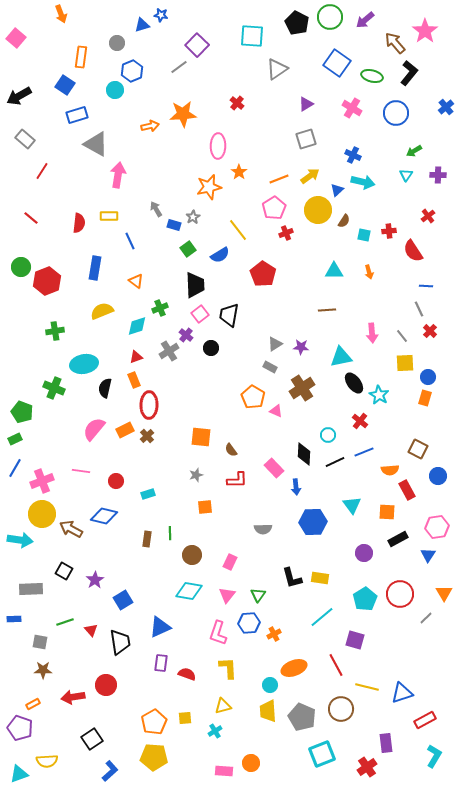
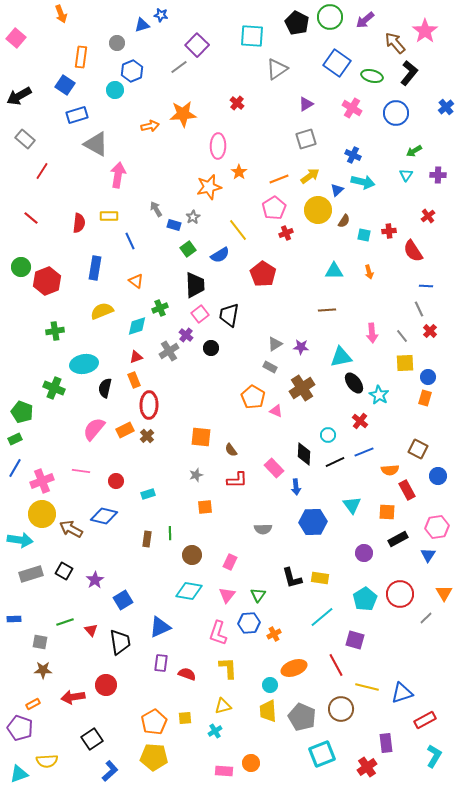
gray rectangle at (31, 589): moved 15 px up; rotated 15 degrees counterclockwise
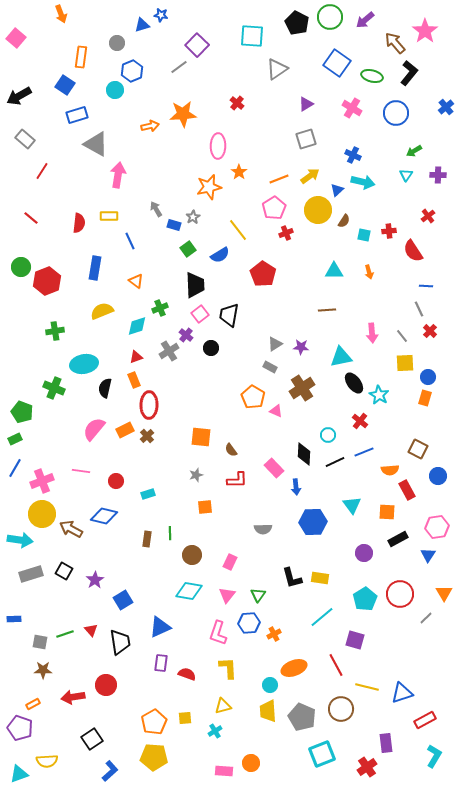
green line at (65, 622): moved 12 px down
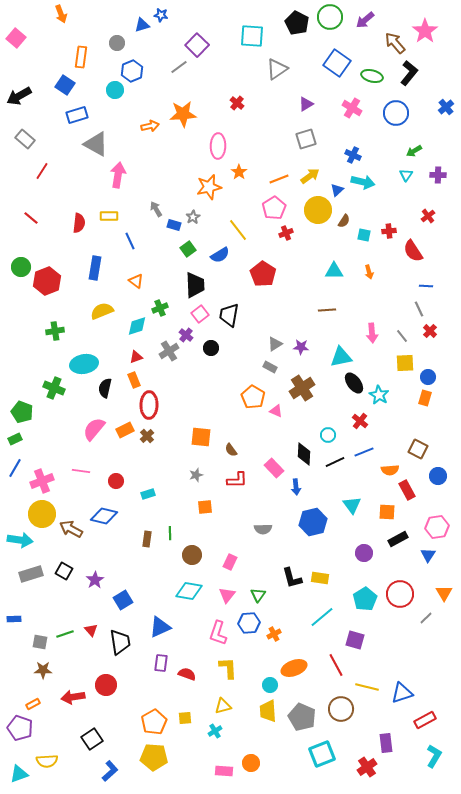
blue hexagon at (313, 522): rotated 12 degrees counterclockwise
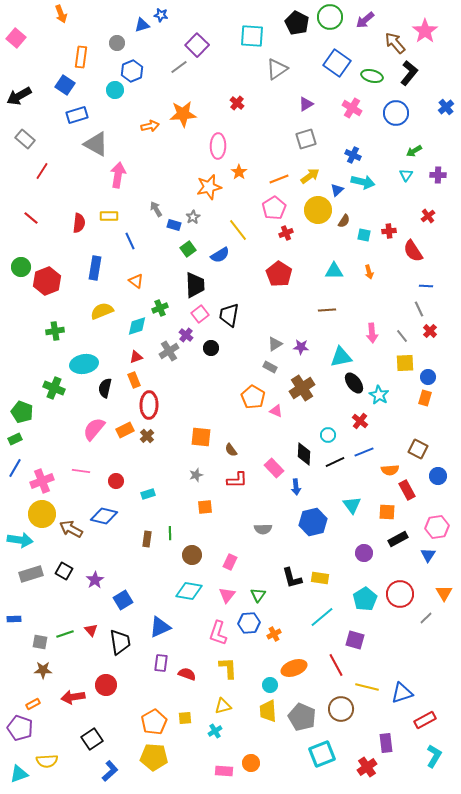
red pentagon at (263, 274): moved 16 px right
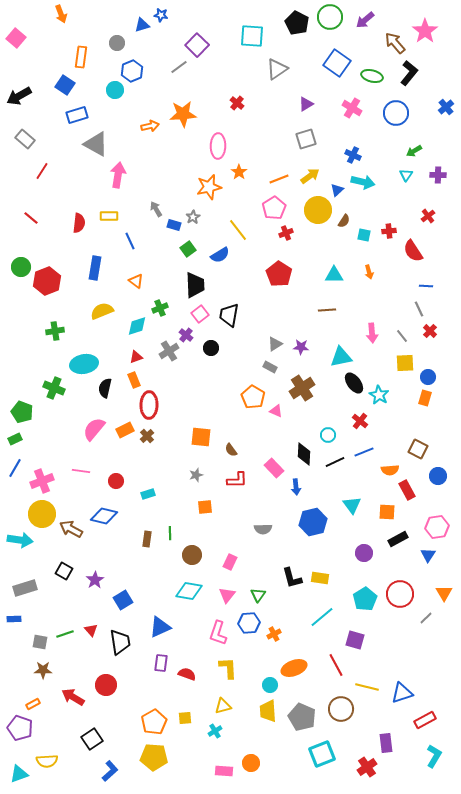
cyan triangle at (334, 271): moved 4 px down
gray rectangle at (31, 574): moved 6 px left, 14 px down
red arrow at (73, 697): rotated 40 degrees clockwise
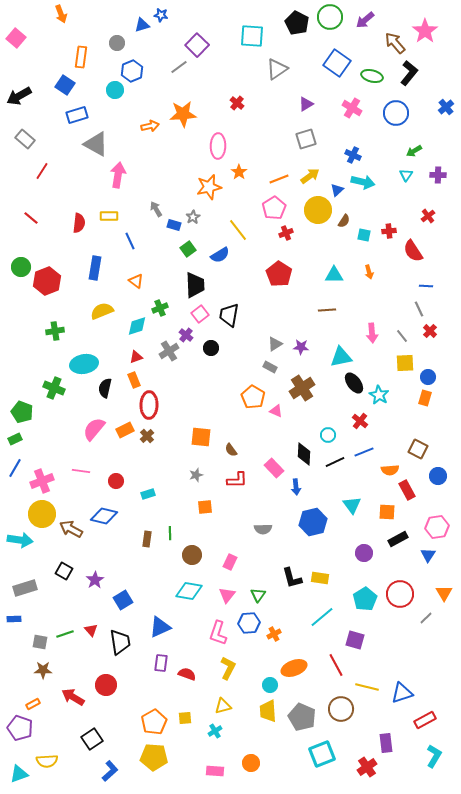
yellow L-shape at (228, 668): rotated 30 degrees clockwise
pink rectangle at (224, 771): moved 9 px left
